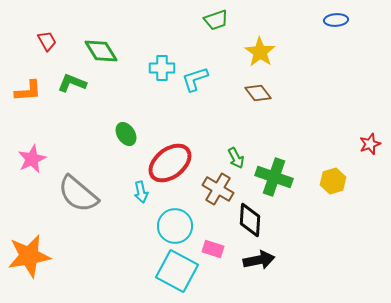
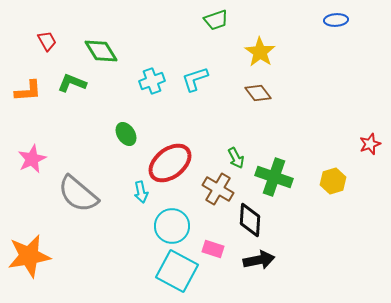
cyan cross: moved 10 px left, 13 px down; rotated 20 degrees counterclockwise
cyan circle: moved 3 px left
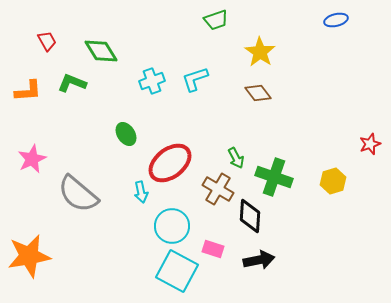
blue ellipse: rotated 10 degrees counterclockwise
black diamond: moved 4 px up
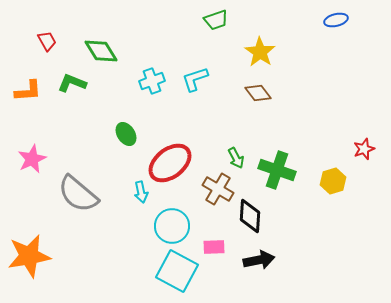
red star: moved 6 px left, 5 px down
green cross: moved 3 px right, 7 px up
pink rectangle: moved 1 px right, 2 px up; rotated 20 degrees counterclockwise
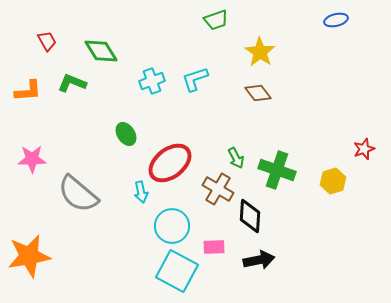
pink star: rotated 24 degrees clockwise
